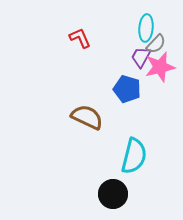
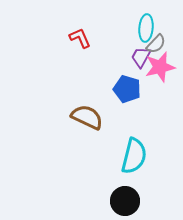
black circle: moved 12 px right, 7 px down
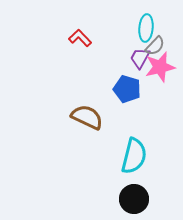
red L-shape: rotated 20 degrees counterclockwise
gray semicircle: moved 1 px left, 2 px down
purple trapezoid: moved 1 px left, 1 px down
black circle: moved 9 px right, 2 px up
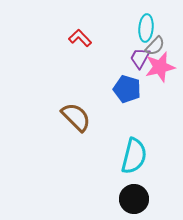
brown semicircle: moved 11 px left; rotated 20 degrees clockwise
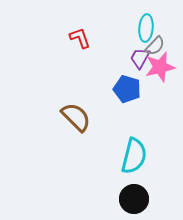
red L-shape: rotated 25 degrees clockwise
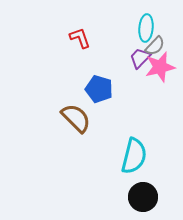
purple trapezoid: rotated 15 degrees clockwise
blue pentagon: moved 28 px left
brown semicircle: moved 1 px down
black circle: moved 9 px right, 2 px up
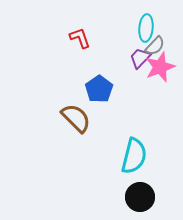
pink star: rotated 8 degrees counterclockwise
blue pentagon: rotated 20 degrees clockwise
black circle: moved 3 px left
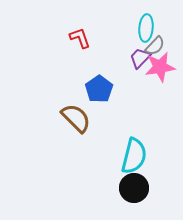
pink star: rotated 12 degrees clockwise
black circle: moved 6 px left, 9 px up
